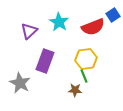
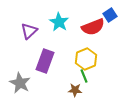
blue square: moved 3 px left
yellow hexagon: rotated 15 degrees counterclockwise
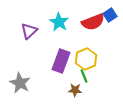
red semicircle: moved 5 px up
purple rectangle: moved 16 px right
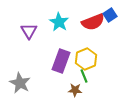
purple triangle: rotated 18 degrees counterclockwise
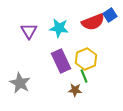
cyan star: moved 6 px down; rotated 24 degrees counterclockwise
purple rectangle: rotated 45 degrees counterclockwise
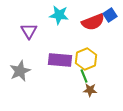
cyan star: moved 13 px up
purple rectangle: moved 1 px left, 1 px up; rotated 60 degrees counterclockwise
gray star: moved 12 px up; rotated 20 degrees clockwise
brown star: moved 15 px right
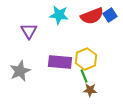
red semicircle: moved 1 px left, 6 px up
purple rectangle: moved 2 px down
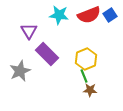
red semicircle: moved 3 px left, 1 px up
purple rectangle: moved 13 px left, 8 px up; rotated 40 degrees clockwise
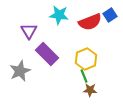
red semicircle: moved 1 px right, 7 px down
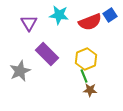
purple triangle: moved 8 px up
